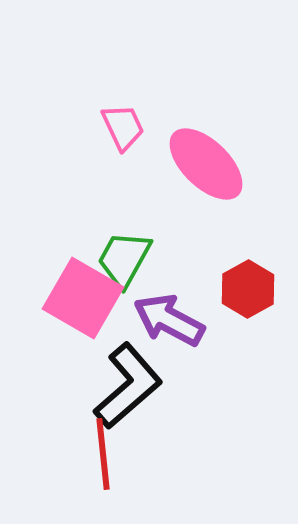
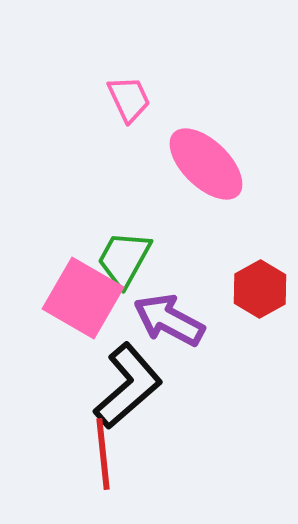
pink trapezoid: moved 6 px right, 28 px up
red hexagon: moved 12 px right
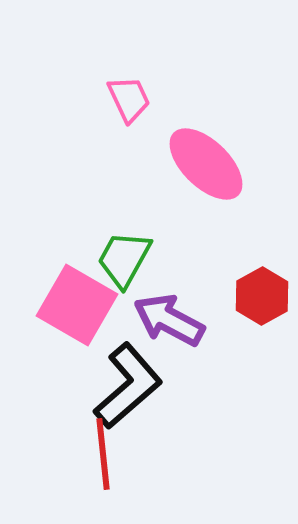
red hexagon: moved 2 px right, 7 px down
pink square: moved 6 px left, 7 px down
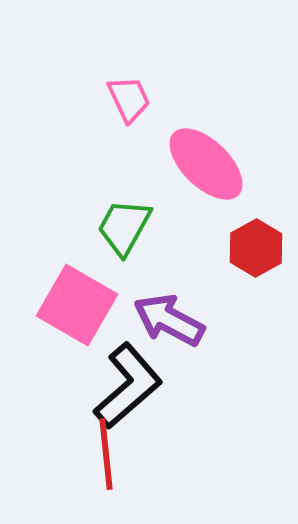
green trapezoid: moved 32 px up
red hexagon: moved 6 px left, 48 px up
red line: moved 3 px right
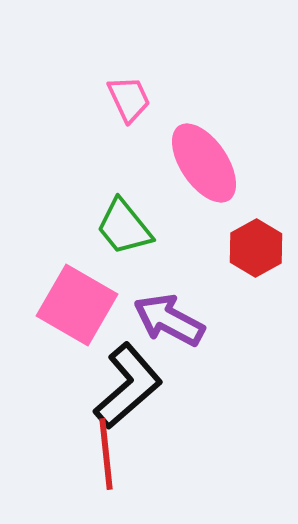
pink ellipse: moved 2 px left, 1 px up; rotated 12 degrees clockwise
green trapezoid: rotated 68 degrees counterclockwise
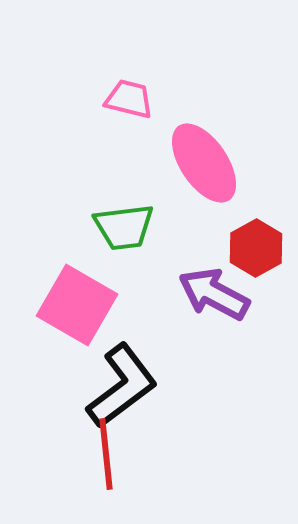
pink trapezoid: rotated 51 degrees counterclockwise
green trapezoid: rotated 58 degrees counterclockwise
purple arrow: moved 45 px right, 26 px up
black L-shape: moved 6 px left; rotated 4 degrees clockwise
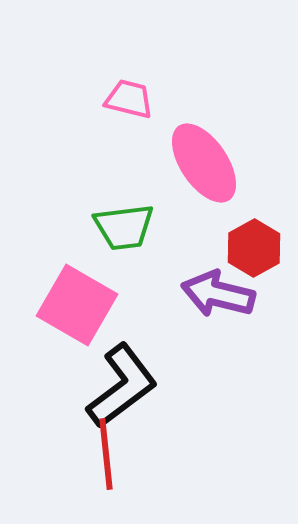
red hexagon: moved 2 px left
purple arrow: moved 4 px right; rotated 14 degrees counterclockwise
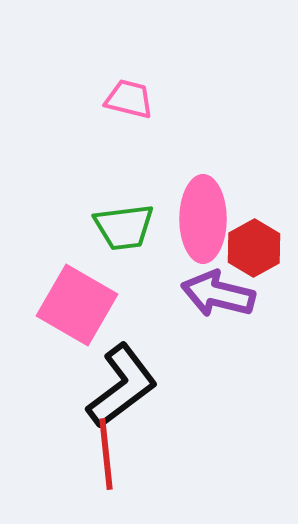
pink ellipse: moved 1 px left, 56 px down; rotated 34 degrees clockwise
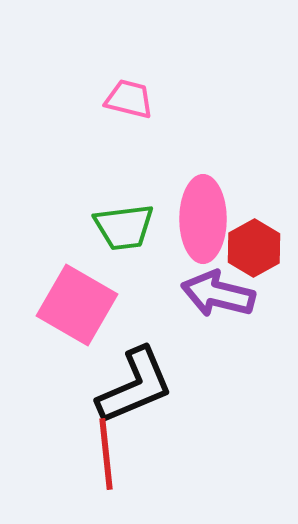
black L-shape: moved 13 px right; rotated 14 degrees clockwise
